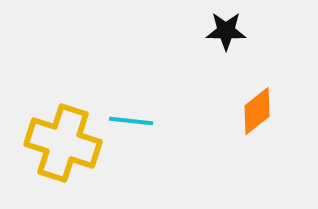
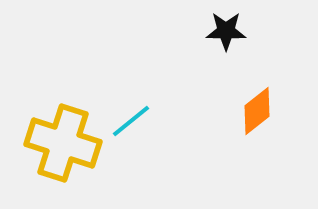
cyan line: rotated 45 degrees counterclockwise
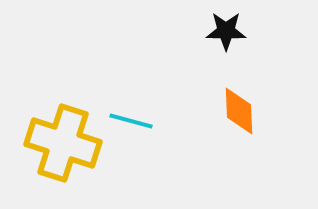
orange diamond: moved 18 px left; rotated 54 degrees counterclockwise
cyan line: rotated 54 degrees clockwise
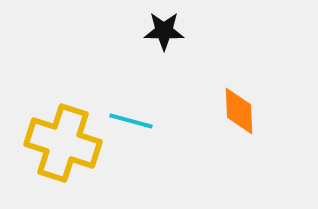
black star: moved 62 px left
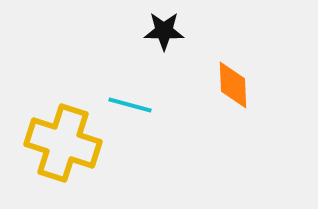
orange diamond: moved 6 px left, 26 px up
cyan line: moved 1 px left, 16 px up
